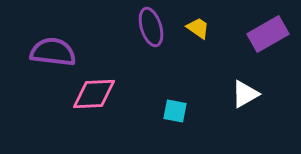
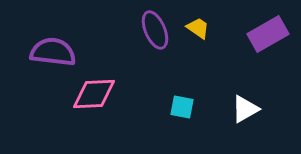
purple ellipse: moved 4 px right, 3 px down; rotated 6 degrees counterclockwise
white triangle: moved 15 px down
cyan square: moved 7 px right, 4 px up
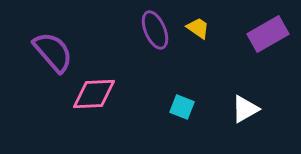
purple semicircle: rotated 42 degrees clockwise
cyan square: rotated 10 degrees clockwise
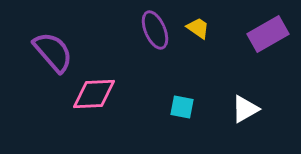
cyan square: rotated 10 degrees counterclockwise
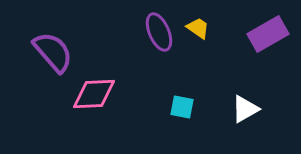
purple ellipse: moved 4 px right, 2 px down
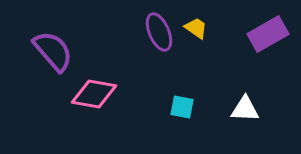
yellow trapezoid: moved 2 px left
purple semicircle: moved 1 px up
pink diamond: rotated 12 degrees clockwise
white triangle: rotated 32 degrees clockwise
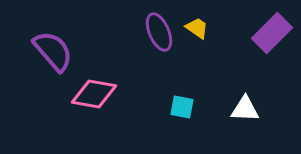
yellow trapezoid: moved 1 px right
purple rectangle: moved 4 px right, 1 px up; rotated 15 degrees counterclockwise
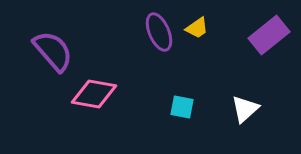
yellow trapezoid: rotated 110 degrees clockwise
purple rectangle: moved 3 px left, 2 px down; rotated 6 degrees clockwise
white triangle: rotated 44 degrees counterclockwise
